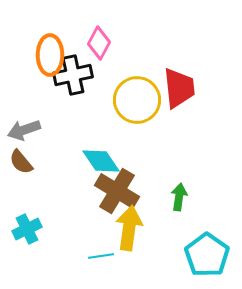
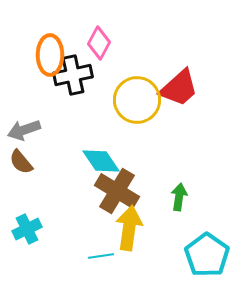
red trapezoid: rotated 54 degrees clockwise
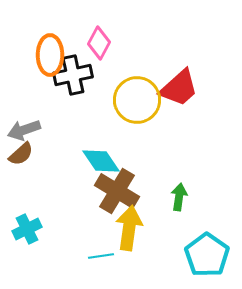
brown semicircle: moved 8 px up; rotated 92 degrees counterclockwise
